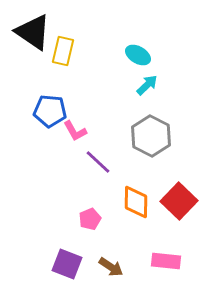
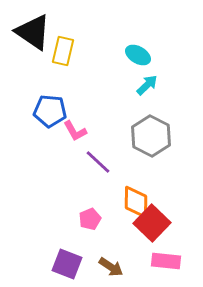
red square: moved 27 px left, 22 px down
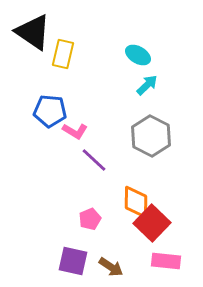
yellow rectangle: moved 3 px down
pink L-shape: rotated 30 degrees counterclockwise
purple line: moved 4 px left, 2 px up
purple square: moved 6 px right, 3 px up; rotated 8 degrees counterclockwise
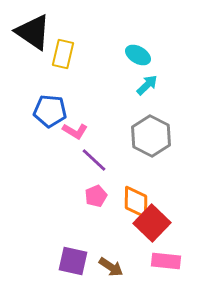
pink pentagon: moved 6 px right, 23 px up
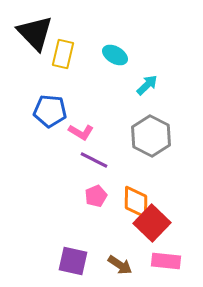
black triangle: moved 2 px right, 1 px down; rotated 12 degrees clockwise
cyan ellipse: moved 23 px left
pink L-shape: moved 6 px right, 1 px down
purple line: rotated 16 degrees counterclockwise
brown arrow: moved 9 px right, 2 px up
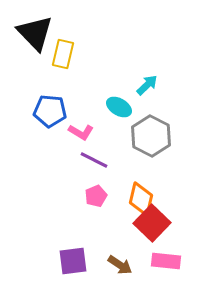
cyan ellipse: moved 4 px right, 52 px down
orange diamond: moved 5 px right, 3 px up; rotated 12 degrees clockwise
purple square: rotated 20 degrees counterclockwise
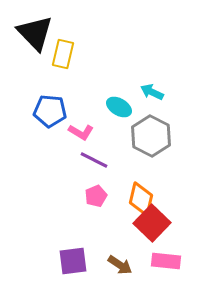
cyan arrow: moved 5 px right, 7 px down; rotated 110 degrees counterclockwise
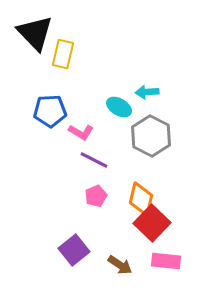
cyan arrow: moved 5 px left; rotated 30 degrees counterclockwise
blue pentagon: rotated 8 degrees counterclockwise
purple square: moved 1 px right, 11 px up; rotated 32 degrees counterclockwise
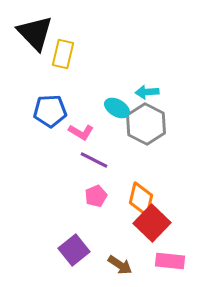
cyan ellipse: moved 2 px left, 1 px down
gray hexagon: moved 5 px left, 12 px up
pink rectangle: moved 4 px right
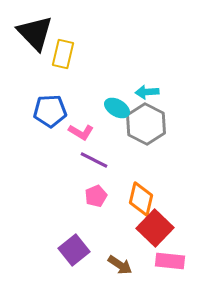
red square: moved 3 px right, 5 px down
